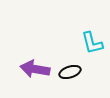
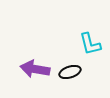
cyan L-shape: moved 2 px left, 1 px down
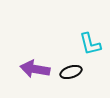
black ellipse: moved 1 px right
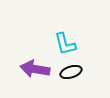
cyan L-shape: moved 25 px left
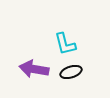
purple arrow: moved 1 px left
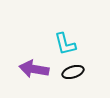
black ellipse: moved 2 px right
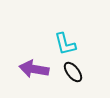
black ellipse: rotated 70 degrees clockwise
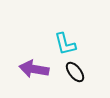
black ellipse: moved 2 px right
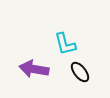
black ellipse: moved 5 px right
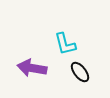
purple arrow: moved 2 px left, 1 px up
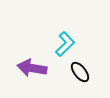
cyan L-shape: rotated 120 degrees counterclockwise
